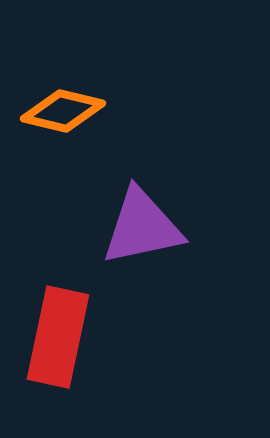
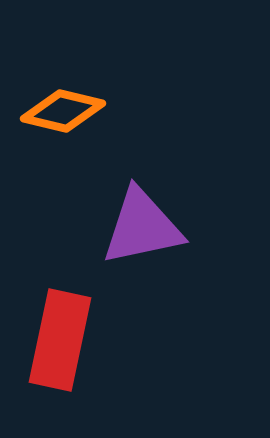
red rectangle: moved 2 px right, 3 px down
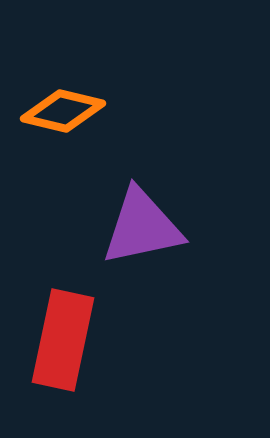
red rectangle: moved 3 px right
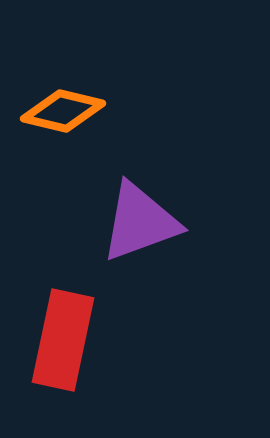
purple triangle: moved 2 px left, 5 px up; rotated 8 degrees counterclockwise
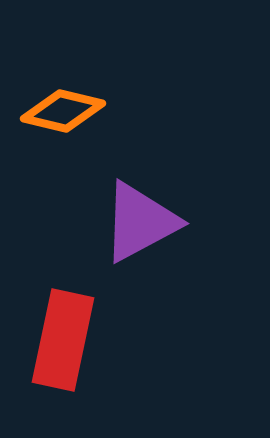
purple triangle: rotated 8 degrees counterclockwise
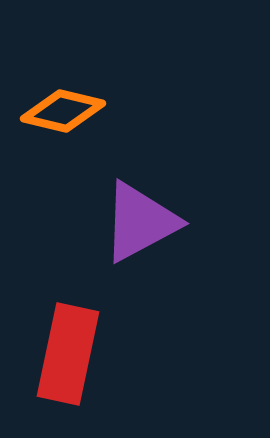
red rectangle: moved 5 px right, 14 px down
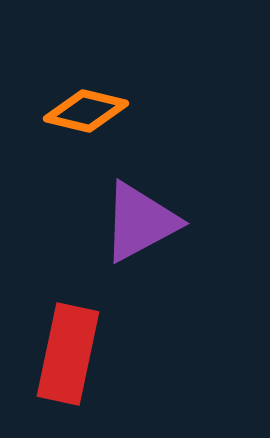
orange diamond: moved 23 px right
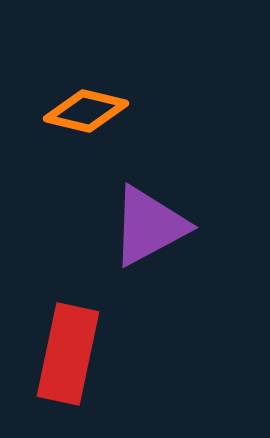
purple triangle: moved 9 px right, 4 px down
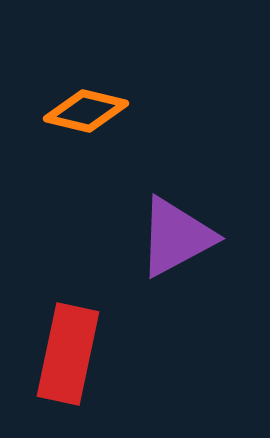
purple triangle: moved 27 px right, 11 px down
